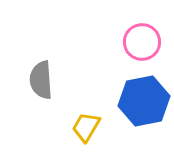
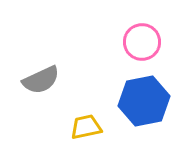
gray semicircle: rotated 111 degrees counterclockwise
yellow trapezoid: rotated 48 degrees clockwise
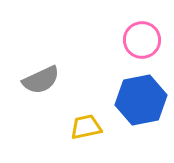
pink circle: moved 2 px up
blue hexagon: moved 3 px left, 1 px up
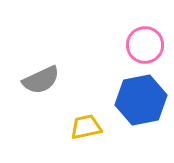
pink circle: moved 3 px right, 5 px down
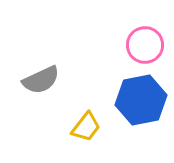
yellow trapezoid: rotated 140 degrees clockwise
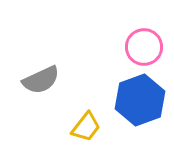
pink circle: moved 1 px left, 2 px down
blue hexagon: moved 1 px left; rotated 9 degrees counterclockwise
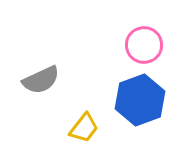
pink circle: moved 2 px up
yellow trapezoid: moved 2 px left, 1 px down
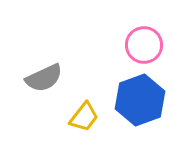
gray semicircle: moved 3 px right, 2 px up
yellow trapezoid: moved 11 px up
